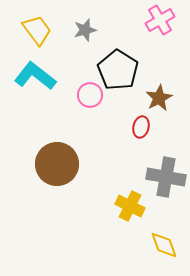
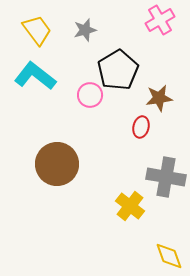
black pentagon: rotated 9 degrees clockwise
brown star: rotated 20 degrees clockwise
yellow cross: rotated 12 degrees clockwise
yellow diamond: moved 5 px right, 11 px down
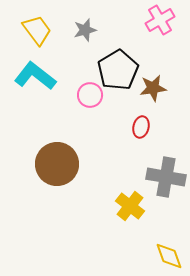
brown star: moved 6 px left, 10 px up
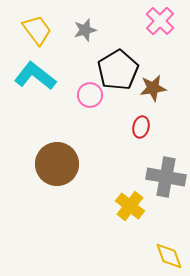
pink cross: moved 1 px down; rotated 16 degrees counterclockwise
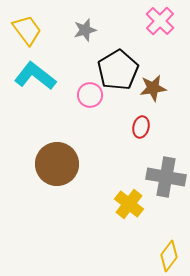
yellow trapezoid: moved 10 px left
yellow cross: moved 1 px left, 2 px up
yellow diamond: rotated 56 degrees clockwise
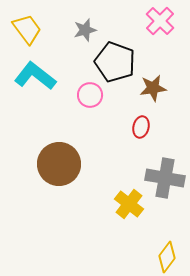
yellow trapezoid: moved 1 px up
black pentagon: moved 3 px left, 8 px up; rotated 21 degrees counterclockwise
brown circle: moved 2 px right
gray cross: moved 1 px left, 1 px down
yellow diamond: moved 2 px left, 1 px down
